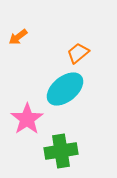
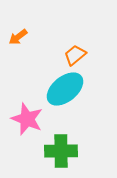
orange trapezoid: moved 3 px left, 2 px down
pink star: rotated 16 degrees counterclockwise
green cross: rotated 8 degrees clockwise
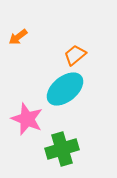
green cross: moved 1 px right, 2 px up; rotated 16 degrees counterclockwise
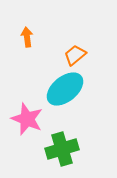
orange arrow: moved 9 px right; rotated 120 degrees clockwise
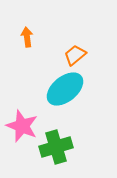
pink star: moved 5 px left, 7 px down
green cross: moved 6 px left, 2 px up
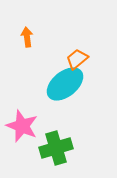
orange trapezoid: moved 2 px right, 4 px down
cyan ellipse: moved 5 px up
green cross: moved 1 px down
